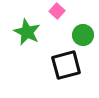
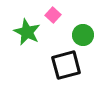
pink square: moved 4 px left, 4 px down
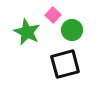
green circle: moved 11 px left, 5 px up
black square: moved 1 px left, 1 px up
